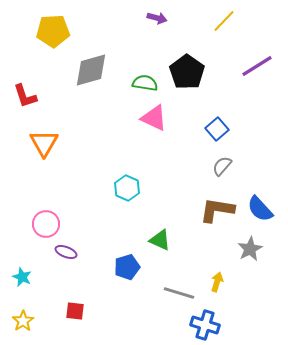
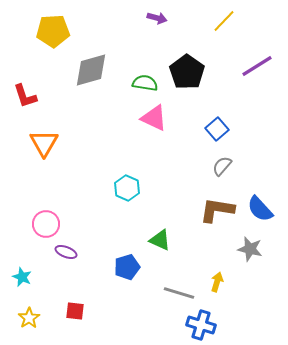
gray star: rotated 30 degrees counterclockwise
yellow star: moved 6 px right, 3 px up
blue cross: moved 4 px left
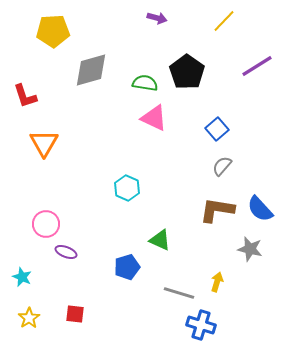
red square: moved 3 px down
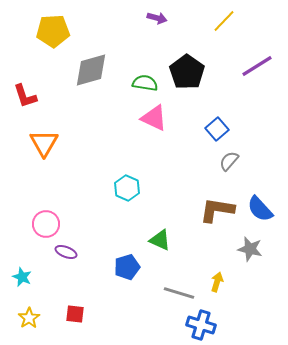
gray semicircle: moved 7 px right, 5 px up
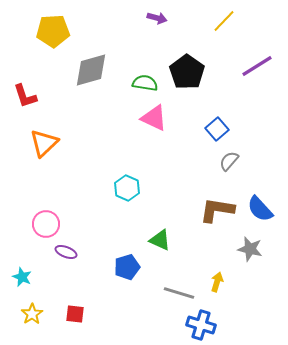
orange triangle: rotated 16 degrees clockwise
yellow star: moved 3 px right, 4 px up
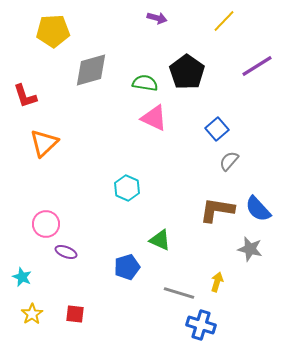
blue semicircle: moved 2 px left
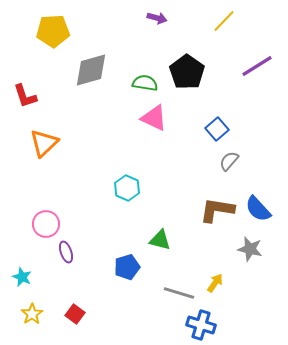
green triangle: rotated 10 degrees counterclockwise
purple ellipse: rotated 50 degrees clockwise
yellow arrow: moved 2 px left, 1 px down; rotated 18 degrees clockwise
red square: rotated 30 degrees clockwise
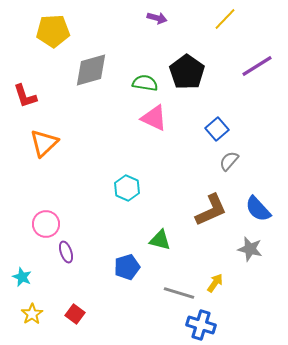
yellow line: moved 1 px right, 2 px up
brown L-shape: moved 6 px left; rotated 147 degrees clockwise
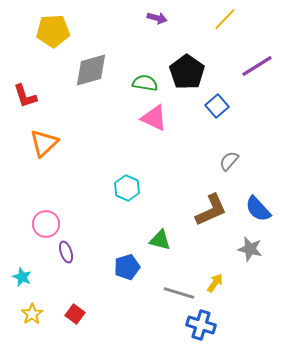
blue square: moved 23 px up
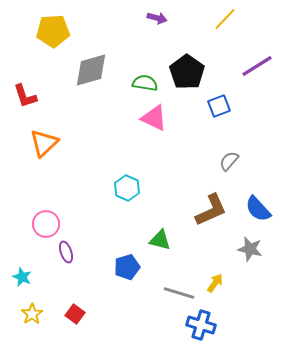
blue square: moved 2 px right; rotated 20 degrees clockwise
